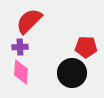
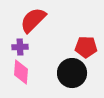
red semicircle: moved 4 px right, 1 px up
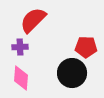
pink diamond: moved 6 px down
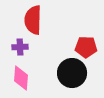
red semicircle: rotated 44 degrees counterclockwise
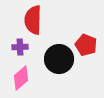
red pentagon: moved 2 px up; rotated 20 degrees clockwise
black circle: moved 13 px left, 14 px up
pink diamond: rotated 45 degrees clockwise
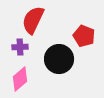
red semicircle: rotated 24 degrees clockwise
red pentagon: moved 2 px left, 9 px up
pink diamond: moved 1 px left, 1 px down
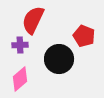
purple cross: moved 2 px up
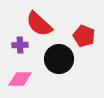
red semicircle: moved 6 px right, 4 px down; rotated 72 degrees counterclockwise
pink diamond: rotated 40 degrees clockwise
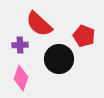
pink diamond: moved 1 px right, 1 px up; rotated 70 degrees counterclockwise
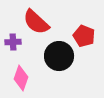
red semicircle: moved 3 px left, 2 px up
purple cross: moved 7 px left, 3 px up
black circle: moved 3 px up
